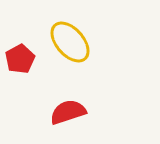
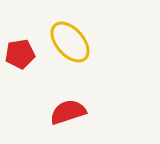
red pentagon: moved 5 px up; rotated 20 degrees clockwise
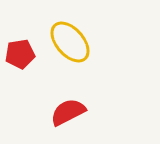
red semicircle: rotated 9 degrees counterclockwise
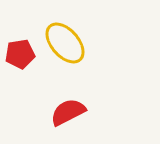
yellow ellipse: moved 5 px left, 1 px down
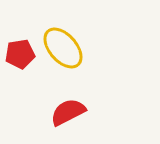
yellow ellipse: moved 2 px left, 5 px down
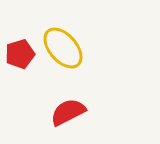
red pentagon: rotated 8 degrees counterclockwise
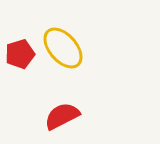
red semicircle: moved 6 px left, 4 px down
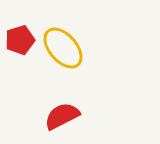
red pentagon: moved 14 px up
